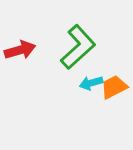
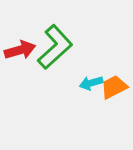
green L-shape: moved 23 px left
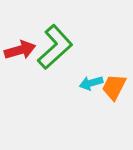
orange trapezoid: rotated 36 degrees counterclockwise
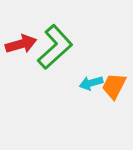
red arrow: moved 1 px right, 6 px up
orange trapezoid: moved 1 px up
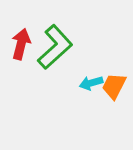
red arrow: rotated 60 degrees counterclockwise
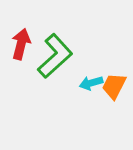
green L-shape: moved 9 px down
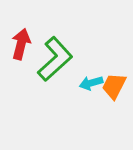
green L-shape: moved 3 px down
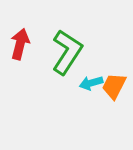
red arrow: moved 1 px left
green L-shape: moved 12 px right, 7 px up; rotated 15 degrees counterclockwise
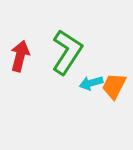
red arrow: moved 12 px down
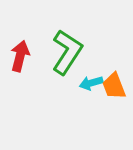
orange trapezoid: rotated 48 degrees counterclockwise
